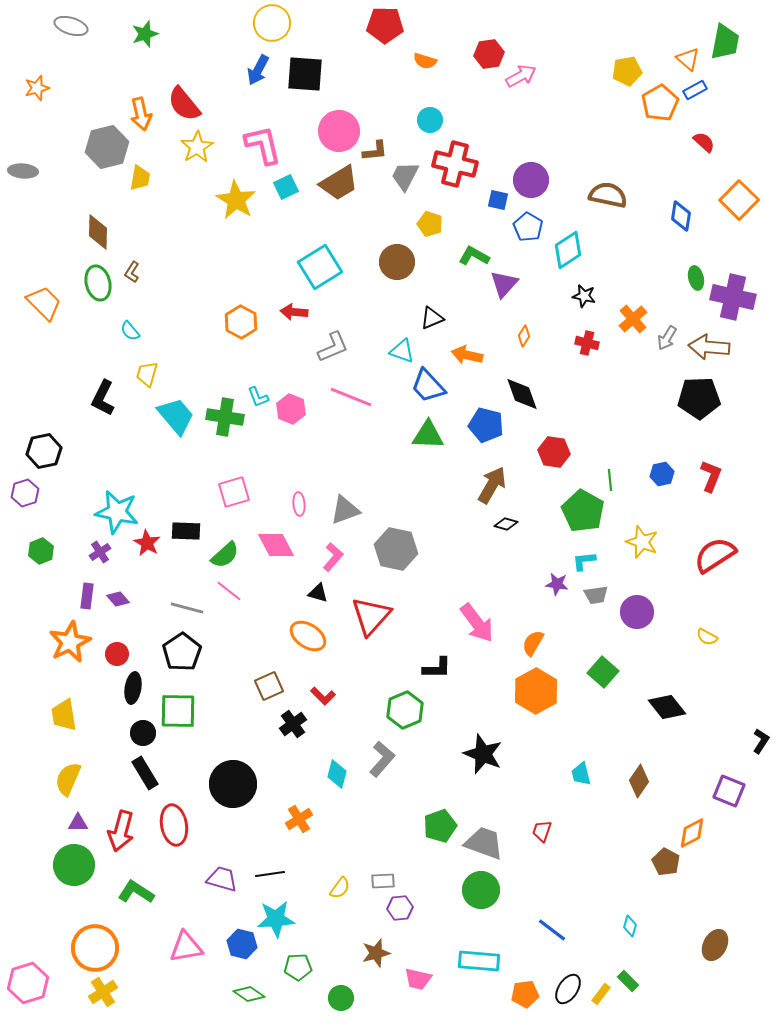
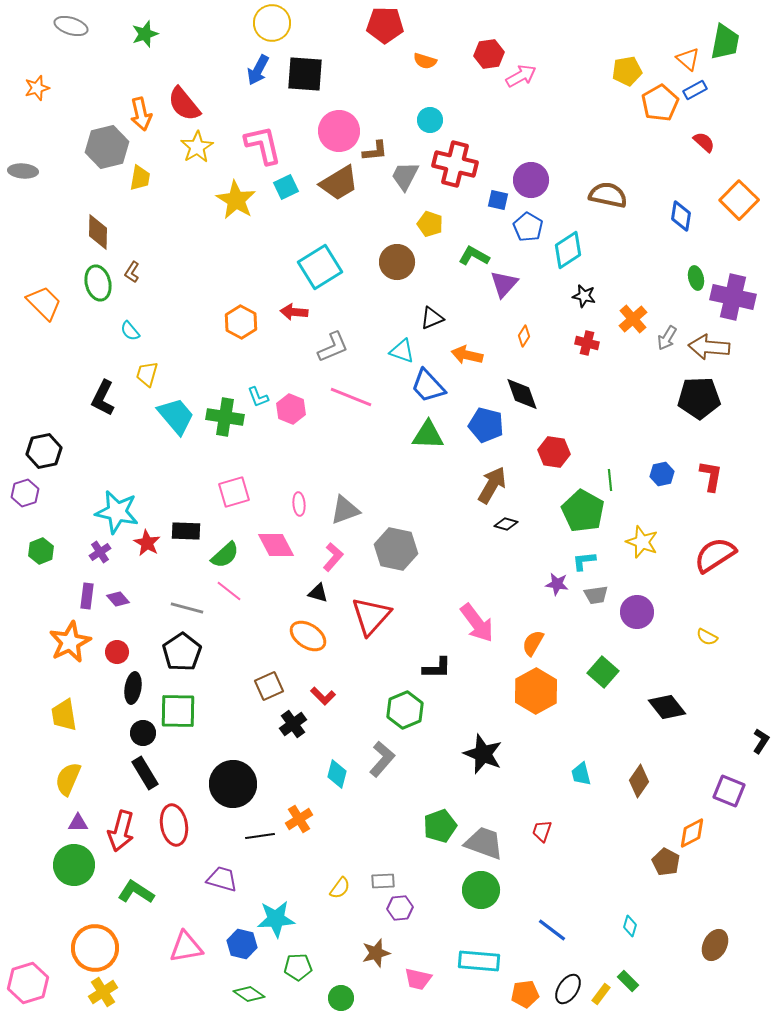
red L-shape at (711, 476): rotated 12 degrees counterclockwise
red circle at (117, 654): moved 2 px up
black line at (270, 874): moved 10 px left, 38 px up
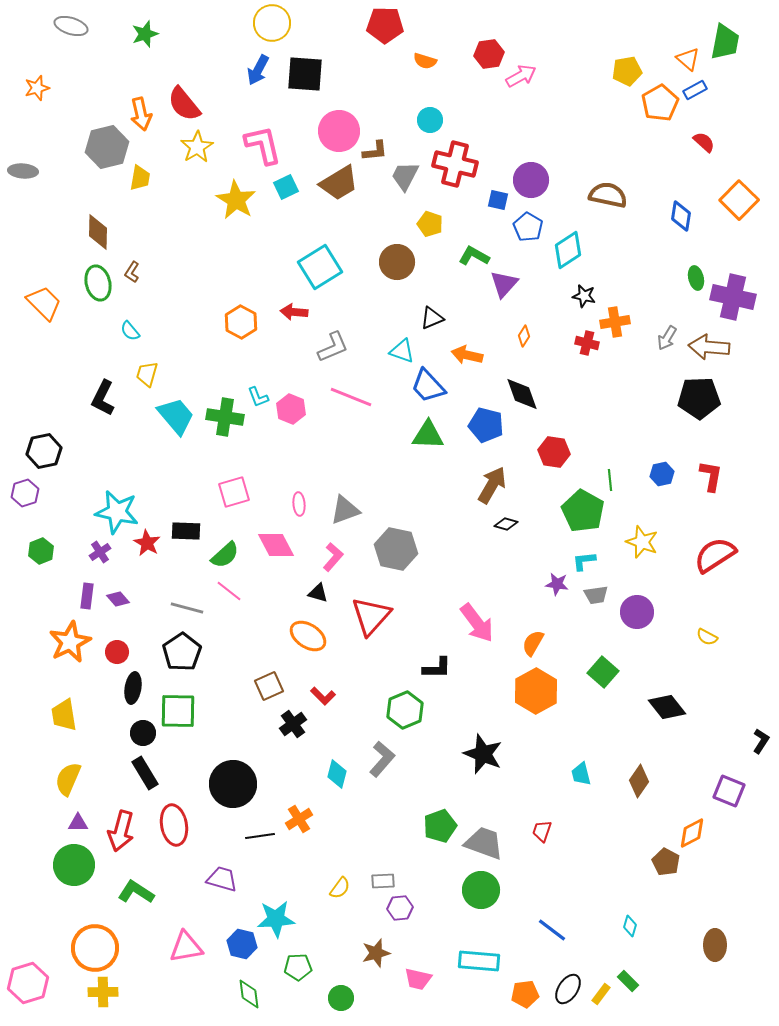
orange cross at (633, 319): moved 18 px left, 3 px down; rotated 32 degrees clockwise
brown ellipse at (715, 945): rotated 28 degrees counterclockwise
yellow cross at (103, 992): rotated 32 degrees clockwise
green diamond at (249, 994): rotated 48 degrees clockwise
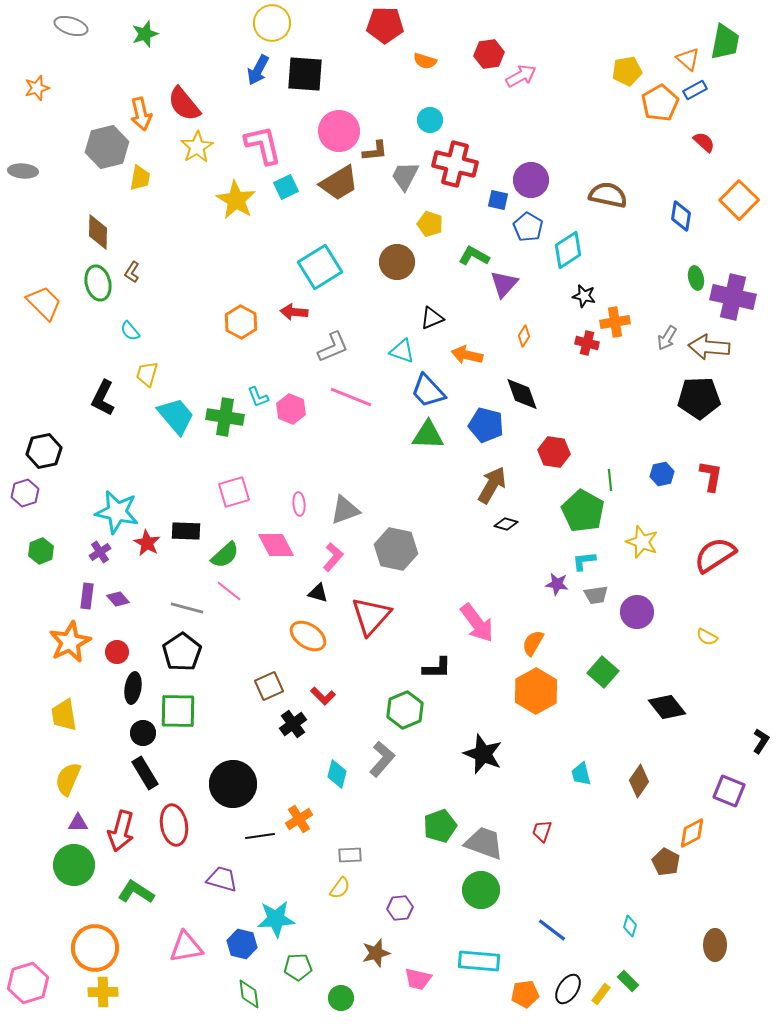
blue trapezoid at (428, 386): moved 5 px down
gray rectangle at (383, 881): moved 33 px left, 26 px up
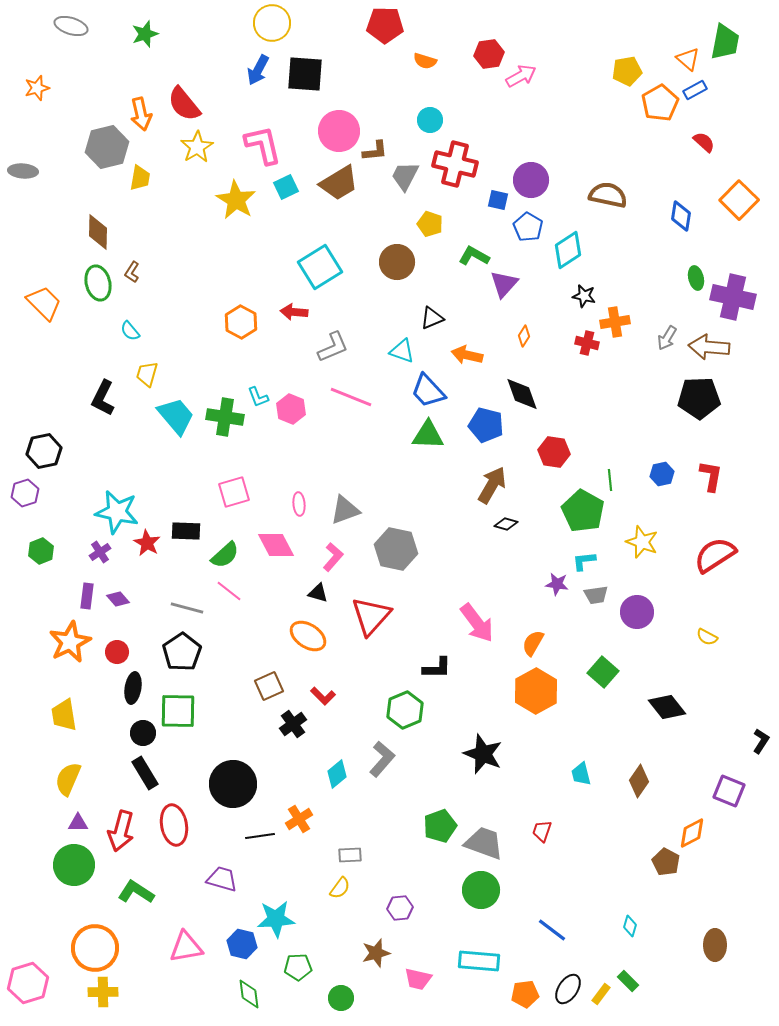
cyan diamond at (337, 774): rotated 36 degrees clockwise
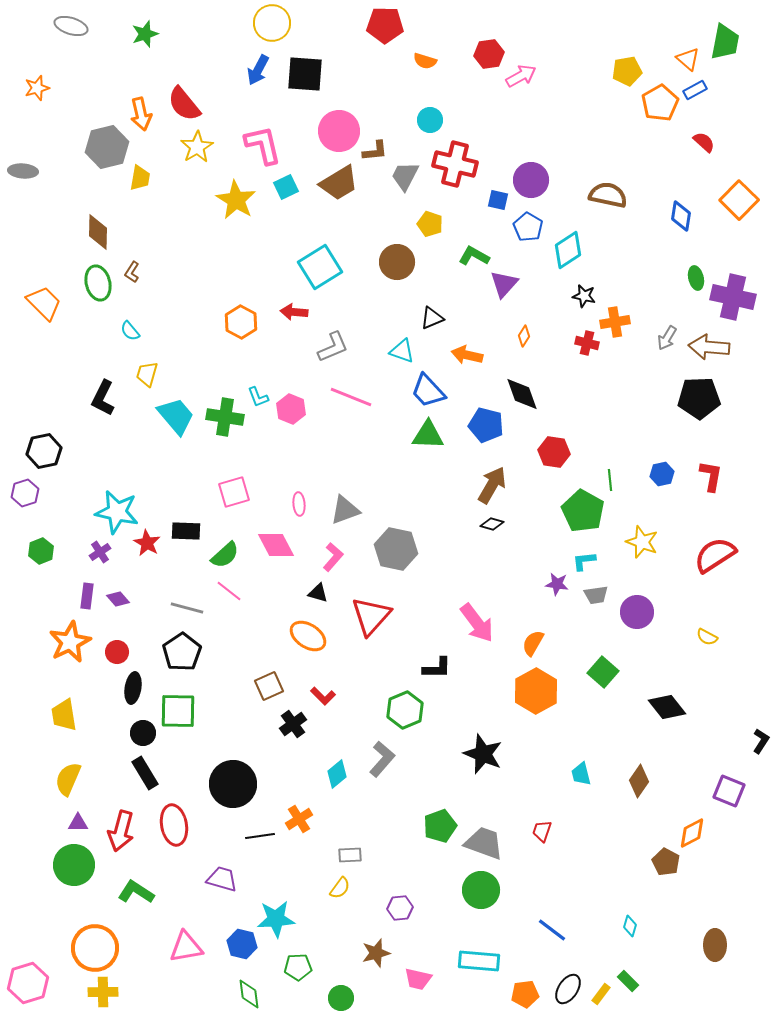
black diamond at (506, 524): moved 14 px left
